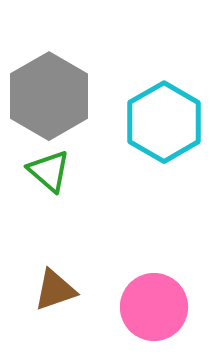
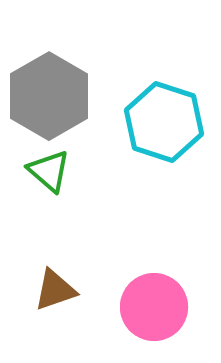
cyan hexagon: rotated 12 degrees counterclockwise
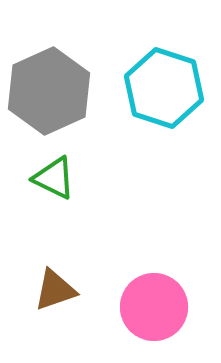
gray hexagon: moved 5 px up; rotated 6 degrees clockwise
cyan hexagon: moved 34 px up
green triangle: moved 5 px right, 7 px down; rotated 15 degrees counterclockwise
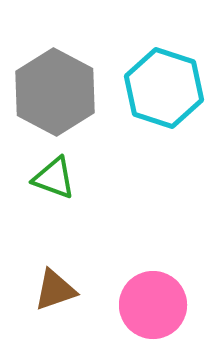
gray hexagon: moved 6 px right, 1 px down; rotated 8 degrees counterclockwise
green triangle: rotated 6 degrees counterclockwise
pink circle: moved 1 px left, 2 px up
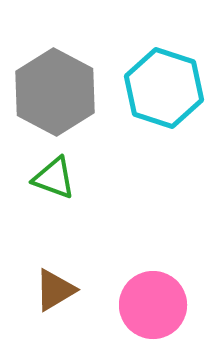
brown triangle: rotated 12 degrees counterclockwise
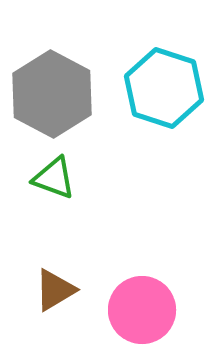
gray hexagon: moved 3 px left, 2 px down
pink circle: moved 11 px left, 5 px down
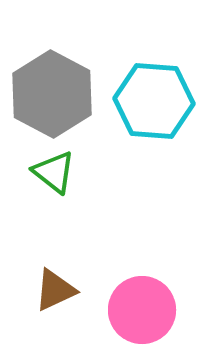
cyan hexagon: moved 10 px left, 13 px down; rotated 14 degrees counterclockwise
green triangle: moved 6 px up; rotated 18 degrees clockwise
brown triangle: rotated 6 degrees clockwise
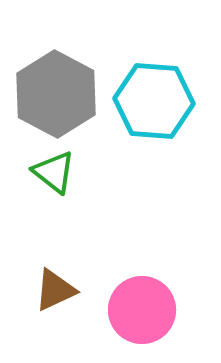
gray hexagon: moved 4 px right
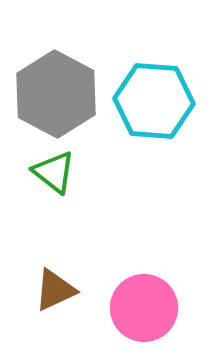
pink circle: moved 2 px right, 2 px up
